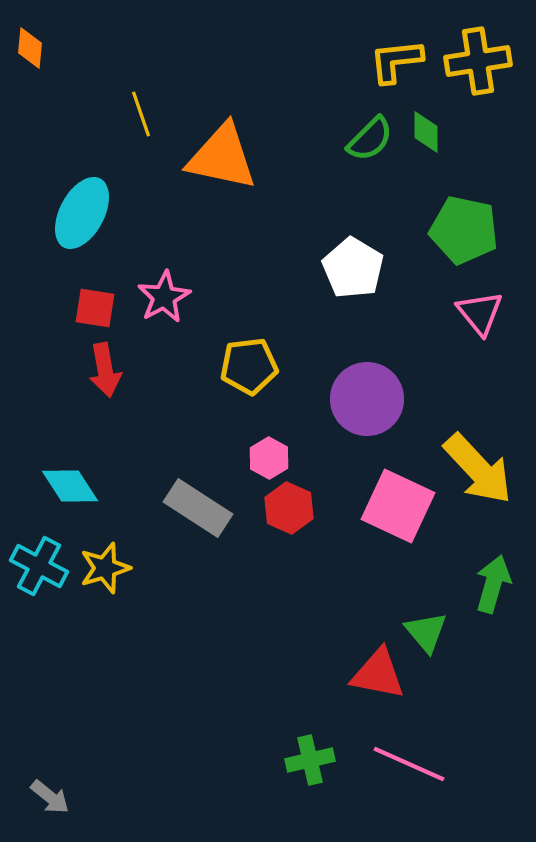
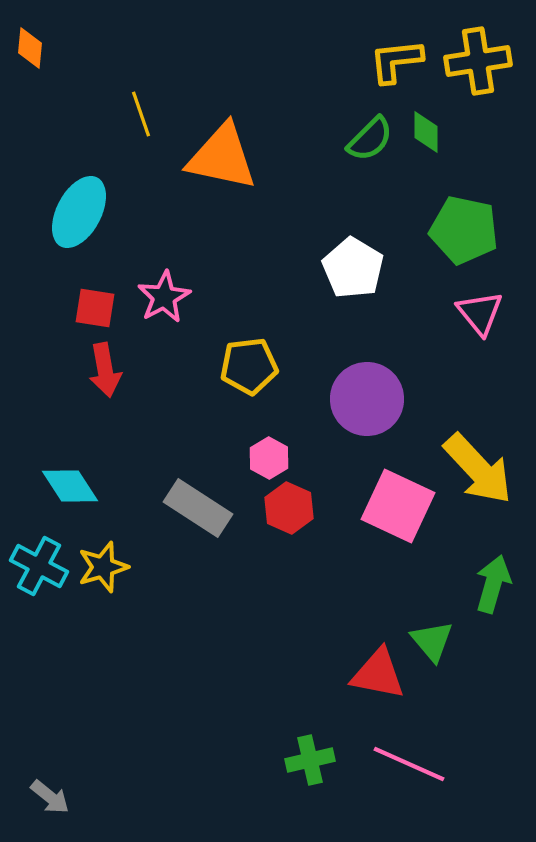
cyan ellipse: moved 3 px left, 1 px up
yellow star: moved 2 px left, 1 px up
green triangle: moved 6 px right, 9 px down
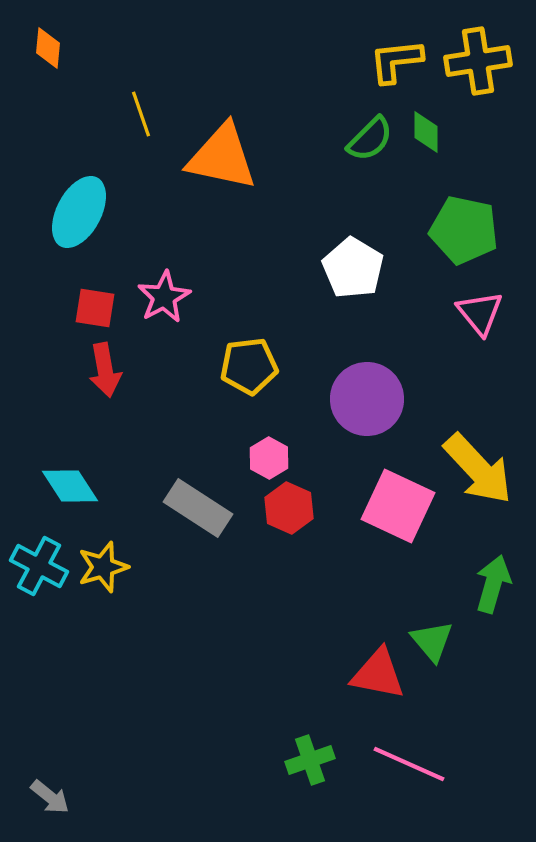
orange diamond: moved 18 px right
green cross: rotated 6 degrees counterclockwise
